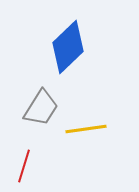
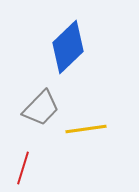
gray trapezoid: rotated 12 degrees clockwise
red line: moved 1 px left, 2 px down
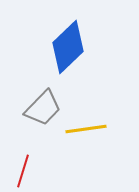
gray trapezoid: moved 2 px right
red line: moved 3 px down
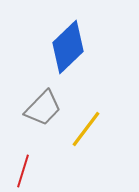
yellow line: rotated 45 degrees counterclockwise
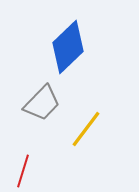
gray trapezoid: moved 1 px left, 5 px up
